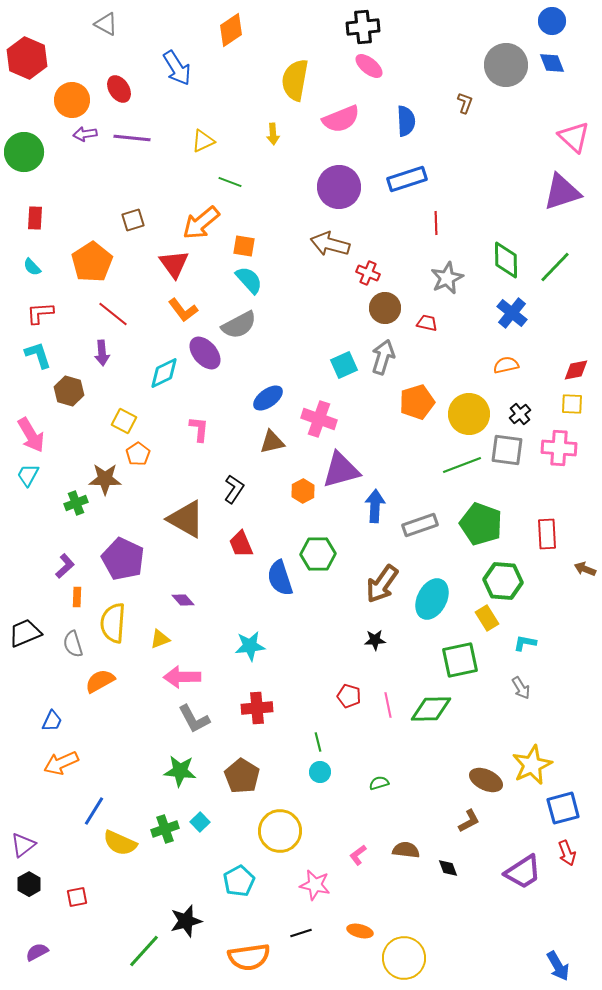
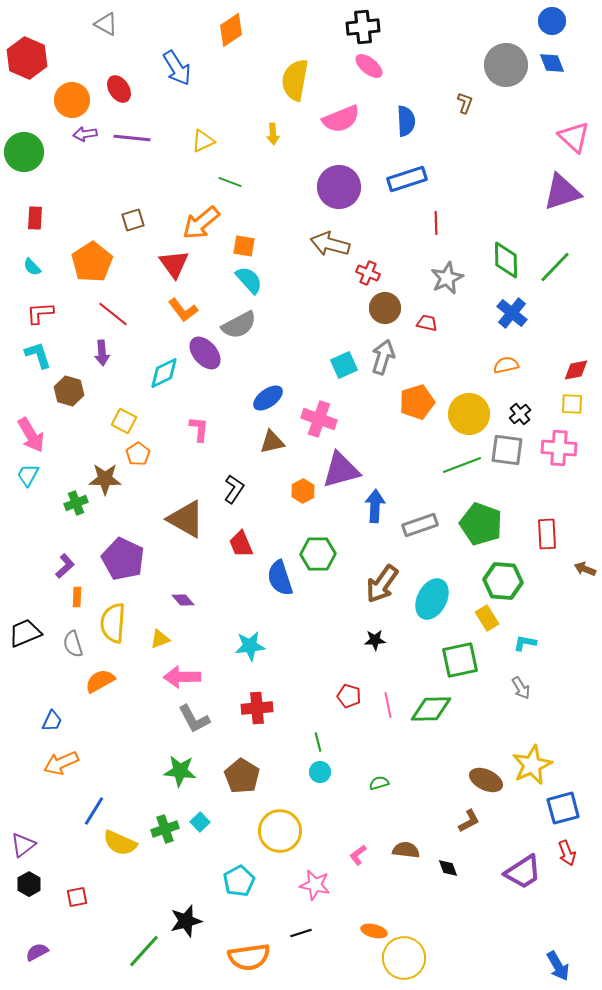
orange ellipse at (360, 931): moved 14 px right
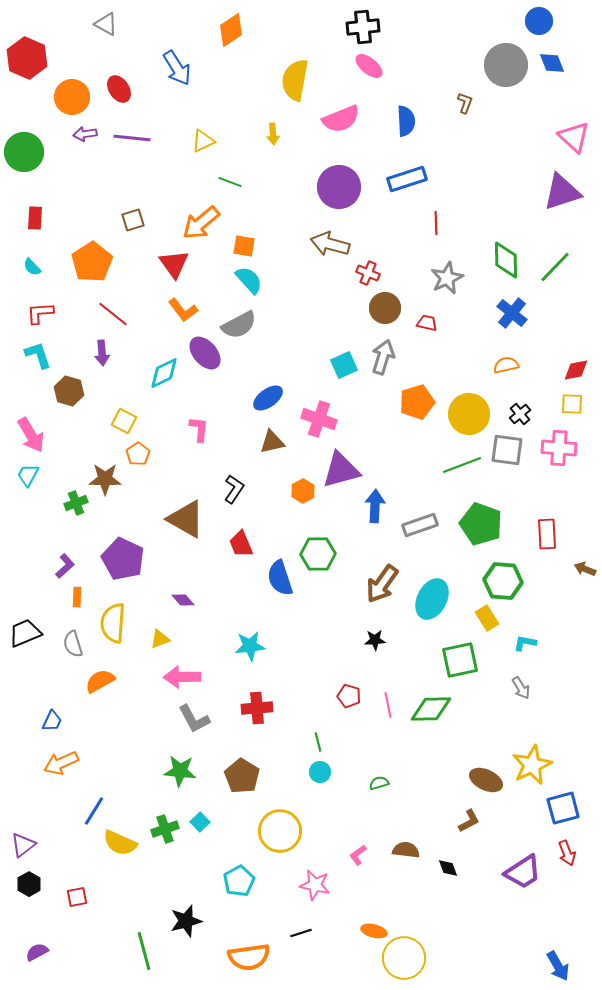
blue circle at (552, 21): moved 13 px left
orange circle at (72, 100): moved 3 px up
green line at (144, 951): rotated 57 degrees counterclockwise
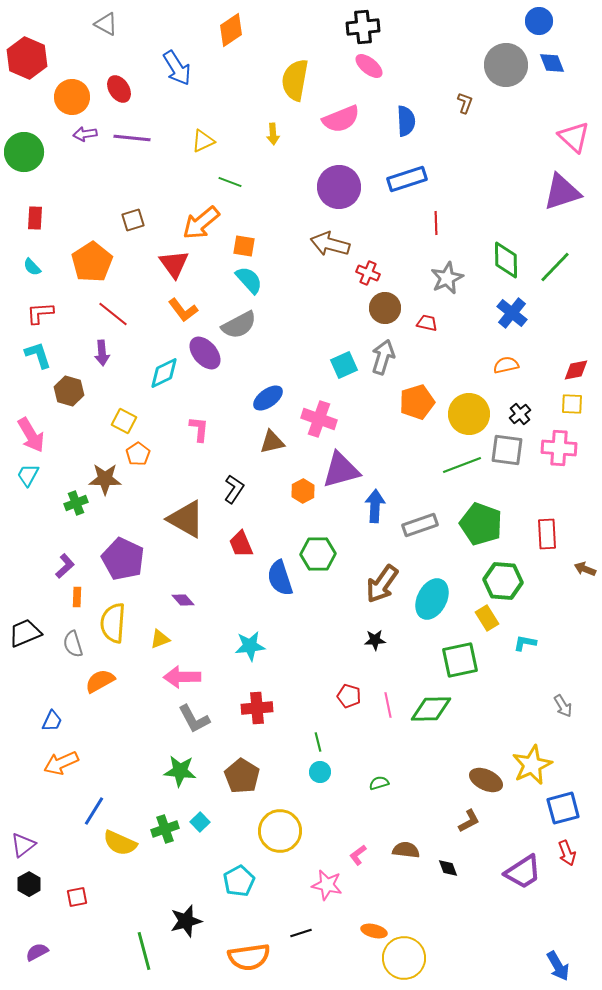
gray arrow at (521, 688): moved 42 px right, 18 px down
pink star at (315, 885): moved 12 px right
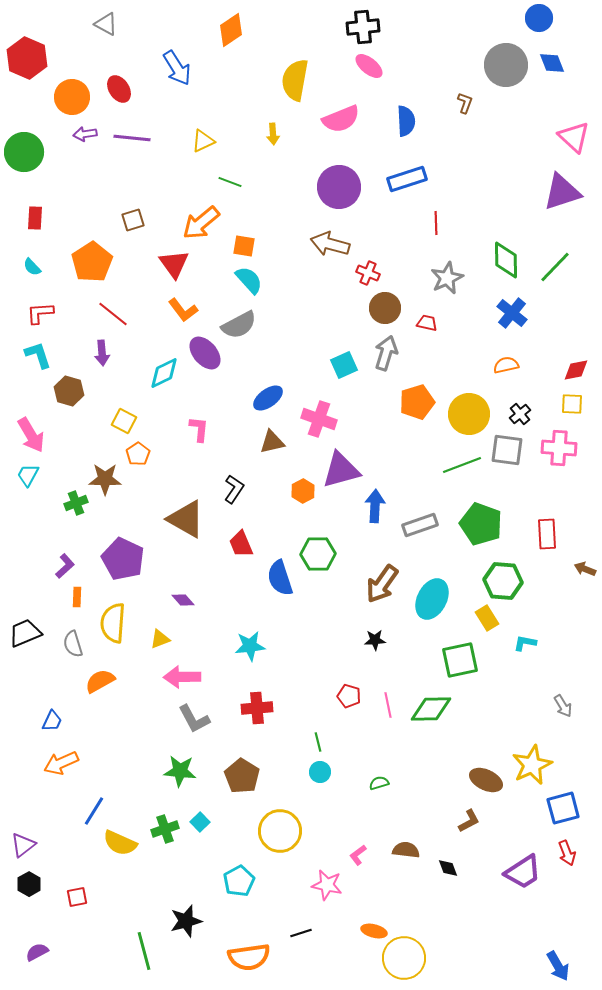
blue circle at (539, 21): moved 3 px up
gray arrow at (383, 357): moved 3 px right, 4 px up
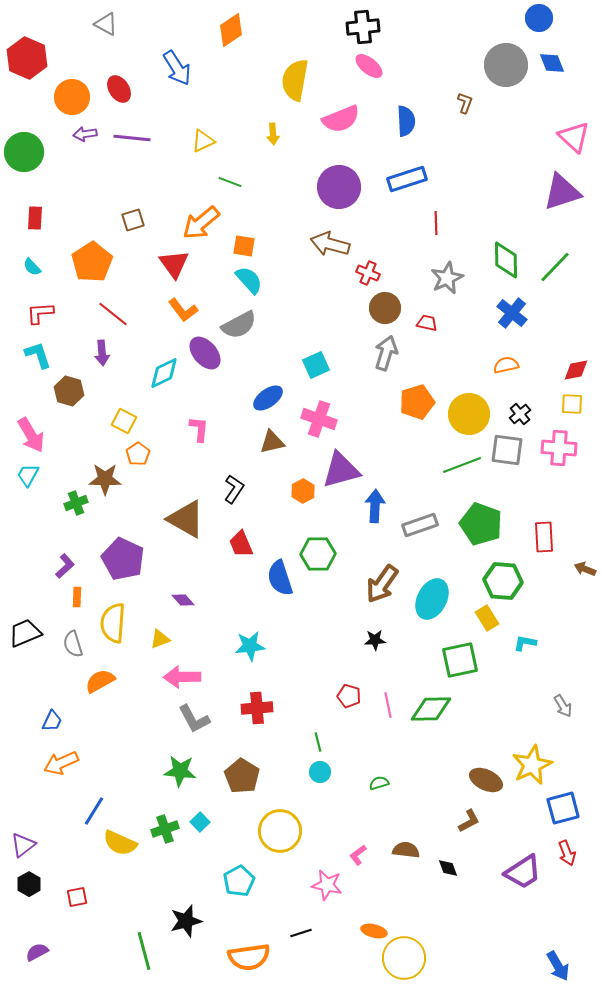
cyan square at (344, 365): moved 28 px left
red rectangle at (547, 534): moved 3 px left, 3 px down
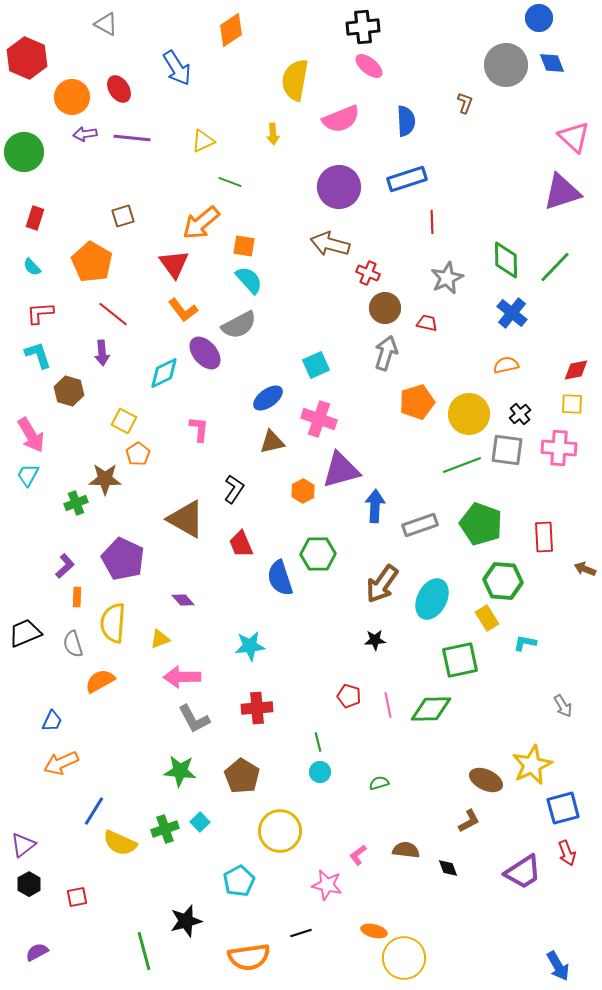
red rectangle at (35, 218): rotated 15 degrees clockwise
brown square at (133, 220): moved 10 px left, 4 px up
red line at (436, 223): moved 4 px left, 1 px up
orange pentagon at (92, 262): rotated 9 degrees counterclockwise
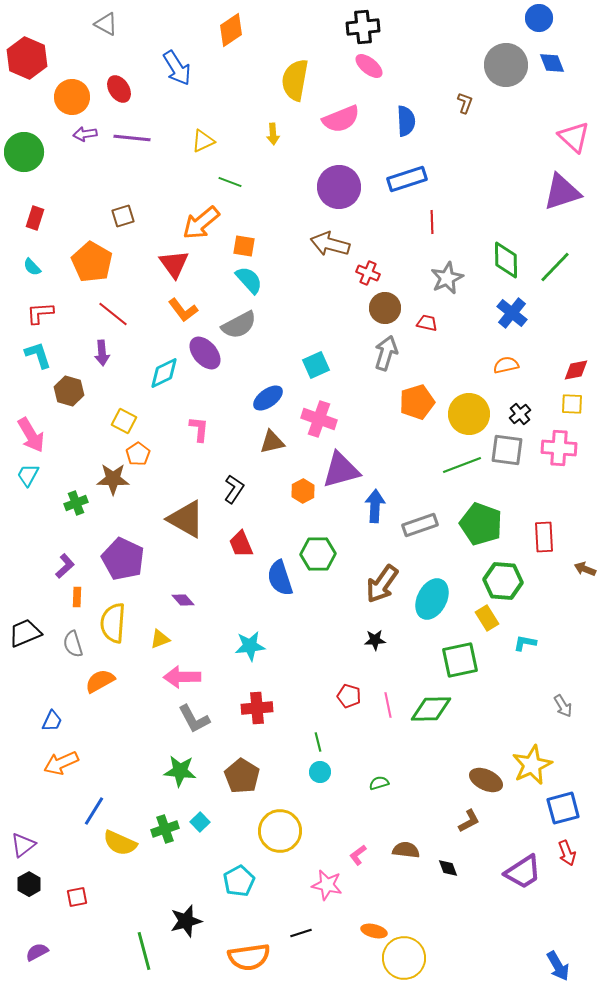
brown star at (105, 479): moved 8 px right
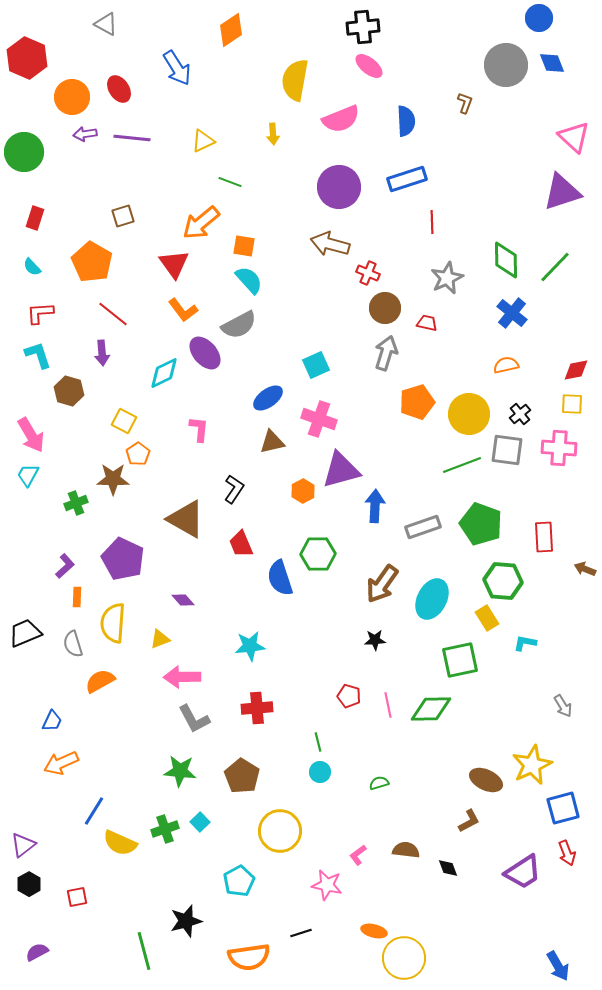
gray rectangle at (420, 525): moved 3 px right, 2 px down
